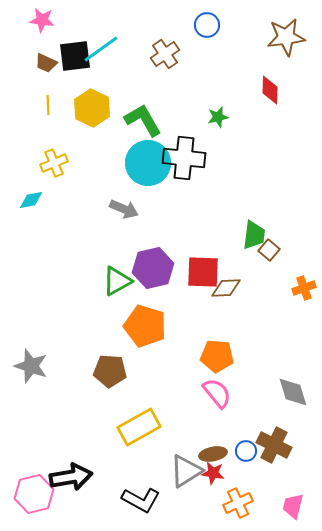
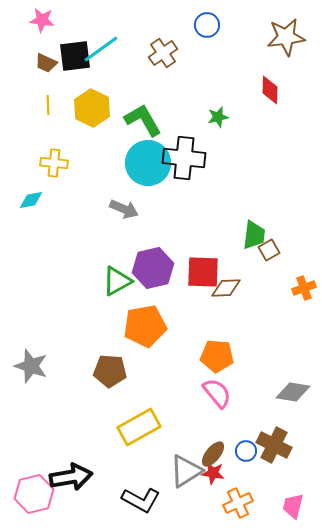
brown cross at (165, 54): moved 2 px left, 1 px up
yellow cross at (54, 163): rotated 28 degrees clockwise
brown square at (269, 250): rotated 20 degrees clockwise
orange pentagon at (145, 326): rotated 27 degrees counterclockwise
gray diamond at (293, 392): rotated 64 degrees counterclockwise
brown ellipse at (213, 454): rotated 40 degrees counterclockwise
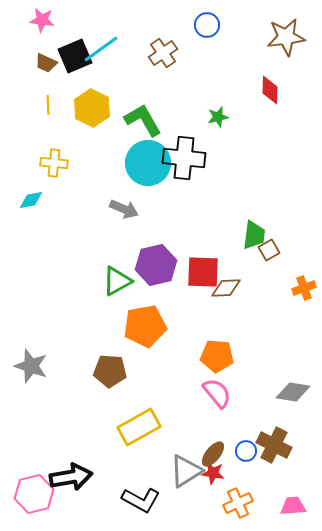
black square at (75, 56): rotated 16 degrees counterclockwise
purple hexagon at (153, 268): moved 3 px right, 3 px up
pink trapezoid at (293, 506): rotated 72 degrees clockwise
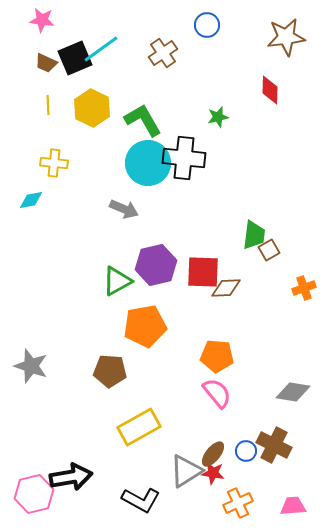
black square at (75, 56): moved 2 px down
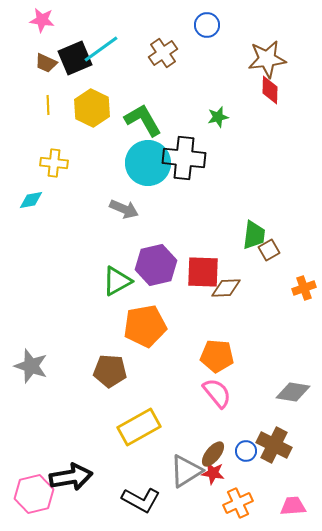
brown star at (286, 37): moved 19 px left, 22 px down
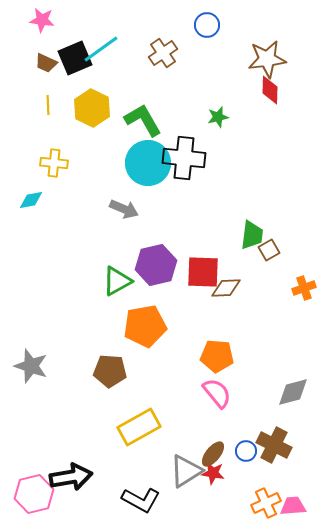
green trapezoid at (254, 235): moved 2 px left
gray diamond at (293, 392): rotated 24 degrees counterclockwise
orange cross at (238, 503): moved 28 px right
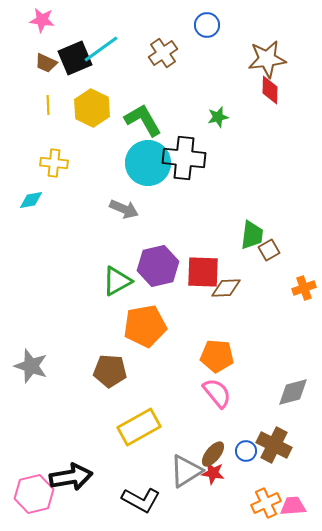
purple hexagon at (156, 265): moved 2 px right, 1 px down
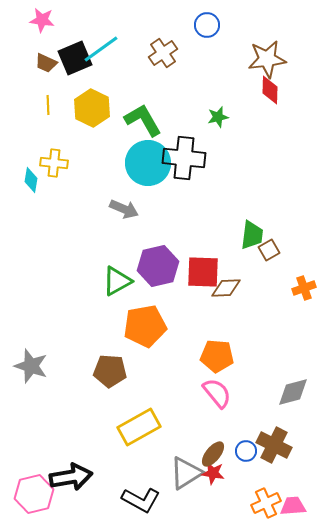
cyan diamond at (31, 200): moved 20 px up; rotated 70 degrees counterclockwise
gray triangle at (186, 471): moved 2 px down
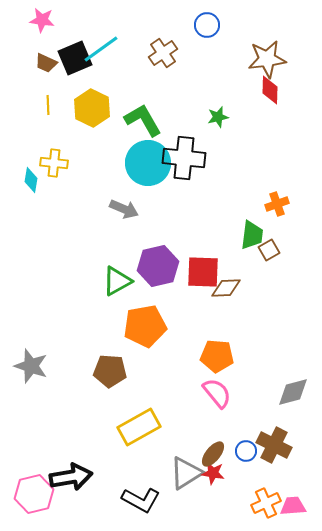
orange cross at (304, 288): moved 27 px left, 84 px up
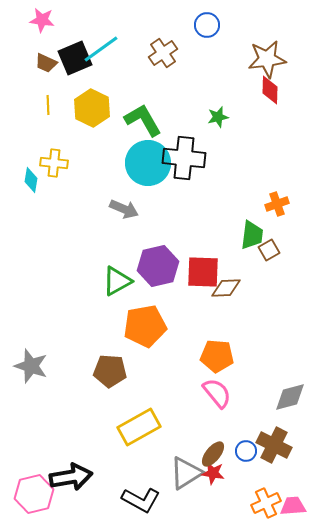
gray diamond at (293, 392): moved 3 px left, 5 px down
